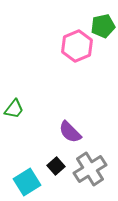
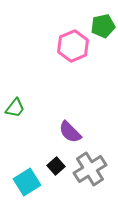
pink hexagon: moved 4 px left
green trapezoid: moved 1 px right, 1 px up
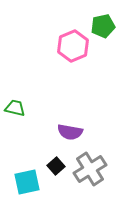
green trapezoid: rotated 115 degrees counterclockwise
purple semicircle: rotated 35 degrees counterclockwise
cyan square: rotated 20 degrees clockwise
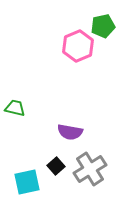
pink hexagon: moved 5 px right
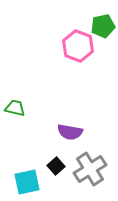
pink hexagon: rotated 16 degrees counterclockwise
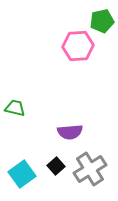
green pentagon: moved 1 px left, 5 px up
pink hexagon: rotated 24 degrees counterclockwise
purple semicircle: rotated 15 degrees counterclockwise
cyan square: moved 5 px left, 8 px up; rotated 24 degrees counterclockwise
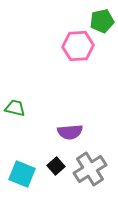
cyan square: rotated 32 degrees counterclockwise
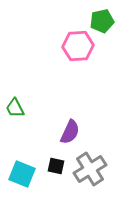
green trapezoid: rotated 130 degrees counterclockwise
purple semicircle: rotated 60 degrees counterclockwise
black square: rotated 36 degrees counterclockwise
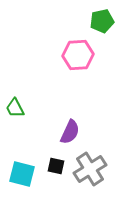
pink hexagon: moved 9 px down
cyan square: rotated 8 degrees counterclockwise
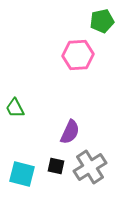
gray cross: moved 2 px up
